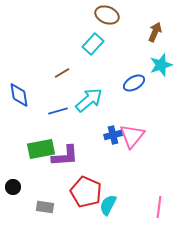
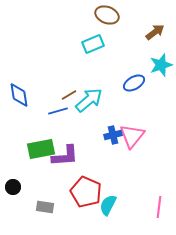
brown arrow: rotated 30 degrees clockwise
cyan rectangle: rotated 25 degrees clockwise
brown line: moved 7 px right, 22 px down
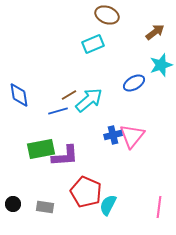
black circle: moved 17 px down
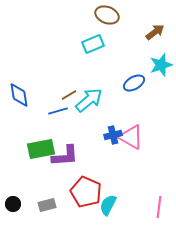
pink triangle: moved 1 px left, 1 px down; rotated 40 degrees counterclockwise
gray rectangle: moved 2 px right, 2 px up; rotated 24 degrees counterclockwise
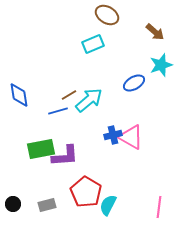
brown ellipse: rotated 10 degrees clockwise
brown arrow: rotated 78 degrees clockwise
red pentagon: rotated 8 degrees clockwise
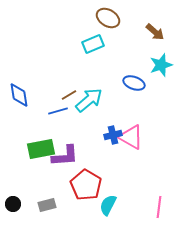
brown ellipse: moved 1 px right, 3 px down
blue ellipse: rotated 50 degrees clockwise
red pentagon: moved 7 px up
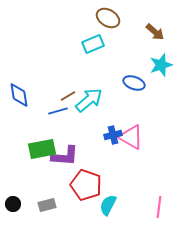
brown line: moved 1 px left, 1 px down
green rectangle: moved 1 px right
purple L-shape: rotated 8 degrees clockwise
red pentagon: rotated 12 degrees counterclockwise
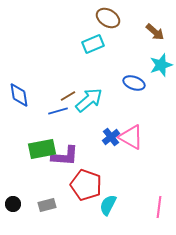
blue cross: moved 2 px left, 2 px down; rotated 24 degrees counterclockwise
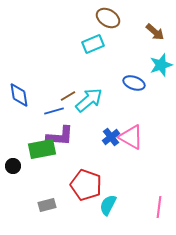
blue line: moved 4 px left
purple L-shape: moved 5 px left, 20 px up
black circle: moved 38 px up
